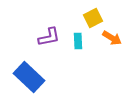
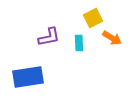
cyan rectangle: moved 1 px right, 2 px down
blue rectangle: moved 1 px left; rotated 52 degrees counterclockwise
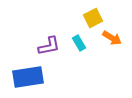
purple L-shape: moved 9 px down
cyan rectangle: rotated 28 degrees counterclockwise
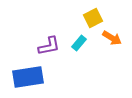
cyan rectangle: rotated 70 degrees clockwise
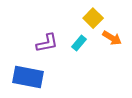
yellow square: rotated 18 degrees counterclockwise
purple L-shape: moved 2 px left, 3 px up
blue rectangle: rotated 20 degrees clockwise
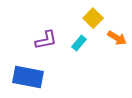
orange arrow: moved 5 px right
purple L-shape: moved 1 px left, 3 px up
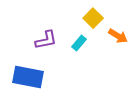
orange arrow: moved 1 px right, 2 px up
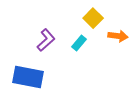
orange arrow: rotated 24 degrees counterclockwise
purple L-shape: rotated 30 degrees counterclockwise
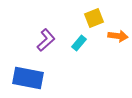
yellow square: moved 1 px right; rotated 24 degrees clockwise
blue rectangle: moved 1 px down
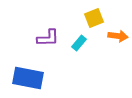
purple L-shape: moved 2 px right, 2 px up; rotated 40 degrees clockwise
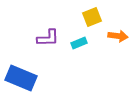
yellow square: moved 2 px left, 1 px up
cyan rectangle: rotated 28 degrees clockwise
blue rectangle: moved 7 px left; rotated 12 degrees clockwise
